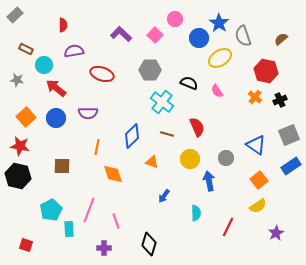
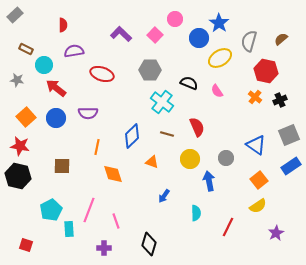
gray semicircle at (243, 36): moved 6 px right, 5 px down; rotated 35 degrees clockwise
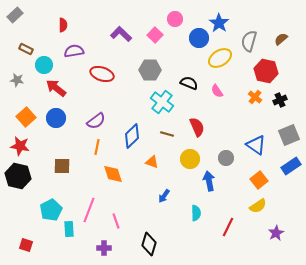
purple semicircle at (88, 113): moved 8 px right, 8 px down; rotated 36 degrees counterclockwise
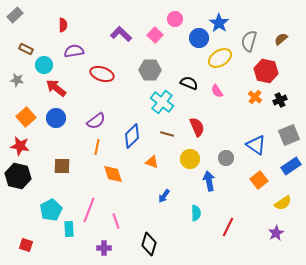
yellow semicircle at (258, 206): moved 25 px right, 3 px up
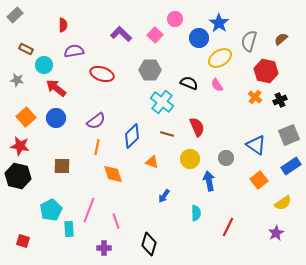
pink semicircle at (217, 91): moved 6 px up
red square at (26, 245): moved 3 px left, 4 px up
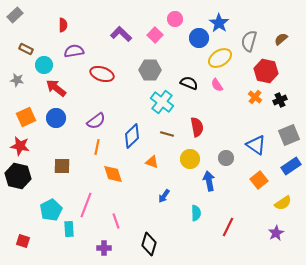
orange square at (26, 117): rotated 18 degrees clockwise
red semicircle at (197, 127): rotated 12 degrees clockwise
pink line at (89, 210): moved 3 px left, 5 px up
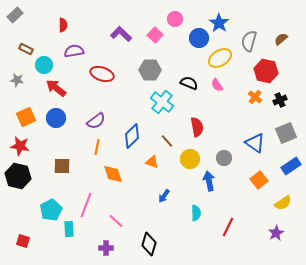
brown line at (167, 134): moved 7 px down; rotated 32 degrees clockwise
gray square at (289, 135): moved 3 px left, 2 px up
blue triangle at (256, 145): moved 1 px left, 2 px up
gray circle at (226, 158): moved 2 px left
pink line at (116, 221): rotated 28 degrees counterclockwise
purple cross at (104, 248): moved 2 px right
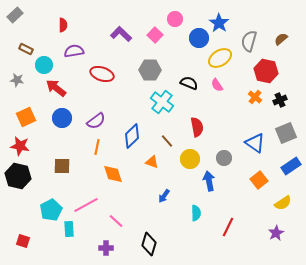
blue circle at (56, 118): moved 6 px right
pink line at (86, 205): rotated 40 degrees clockwise
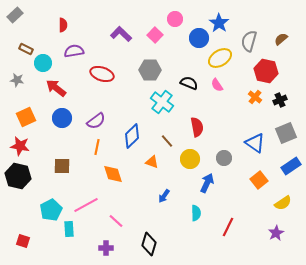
cyan circle at (44, 65): moved 1 px left, 2 px up
blue arrow at (209, 181): moved 2 px left, 2 px down; rotated 36 degrees clockwise
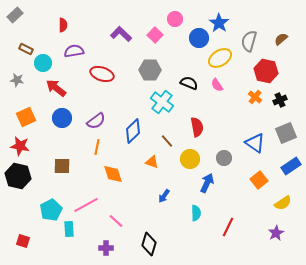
blue diamond at (132, 136): moved 1 px right, 5 px up
